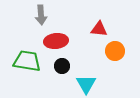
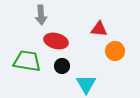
red ellipse: rotated 20 degrees clockwise
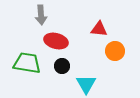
green trapezoid: moved 2 px down
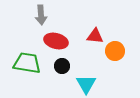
red triangle: moved 4 px left, 7 px down
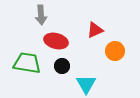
red triangle: moved 6 px up; rotated 30 degrees counterclockwise
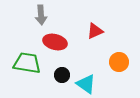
red triangle: moved 1 px down
red ellipse: moved 1 px left, 1 px down
orange circle: moved 4 px right, 11 px down
black circle: moved 9 px down
cyan triangle: rotated 25 degrees counterclockwise
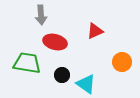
orange circle: moved 3 px right
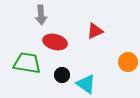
orange circle: moved 6 px right
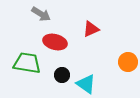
gray arrow: moved 1 px up; rotated 54 degrees counterclockwise
red triangle: moved 4 px left, 2 px up
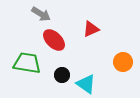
red ellipse: moved 1 px left, 2 px up; rotated 30 degrees clockwise
orange circle: moved 5 px left
